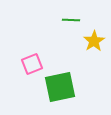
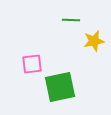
yellow star: rotated 20 degrees clockwise
pink square: rotated 15 degrees clockwise
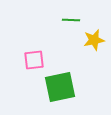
yellow star: moved 1 px up
pink square: moved 2 px right, 4 px up
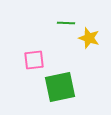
green line: moved 5 px left, 3 px down
yellow star: moved 5 px left, 2 px up; rotated 30 degrees clockwise
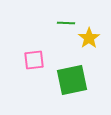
yellow star: rotated 20 degrees clockwise
green square: moved 12 px right, 7 px up
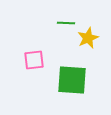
yellow star: moved 1 px left; rotated 10 degrees clockwise
green square: rotated 16 degrees clockwise
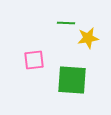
yellow star: rotated 15 degrees clockwise
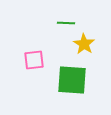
yellow star: moved 4 px left, 6 px down; rotated 30 degrees counterclockwise
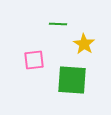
green line: moved 8 px left, 1 px down
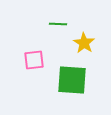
yellow star: moved 1 px up
